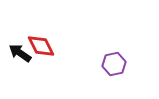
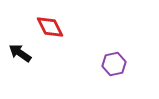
red diamond: moved 9 px right, 19 px up
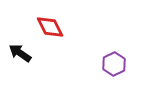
purple hexagon: rotated 15 degrees counterclockwise
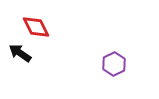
red diamond: moved 14 px left
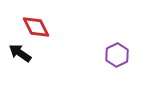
purple hexagon: moved 3 px right, 9 px up
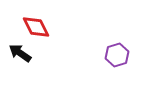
purple hexagon: rotated 10 degrees clockwise
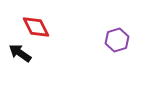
purple hexagon: moved 15 px up
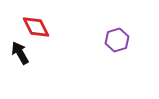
black arrow: rotated 25 degrees clockwise
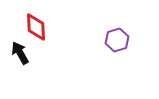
red diamond: rotated 24 degrees clockwise
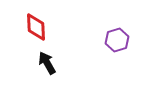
black arrow: moved 27 px right, 10 px down
